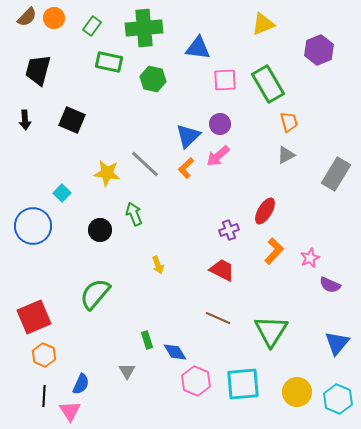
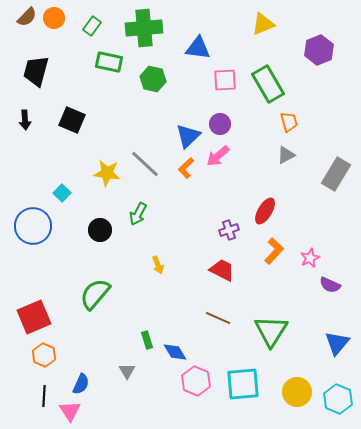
black trapezoid at (38, 70): moved 2 px left, 1 px down
green arrow at (134, 214): moved 4 px right; rotated 130 degrees counterclockwise
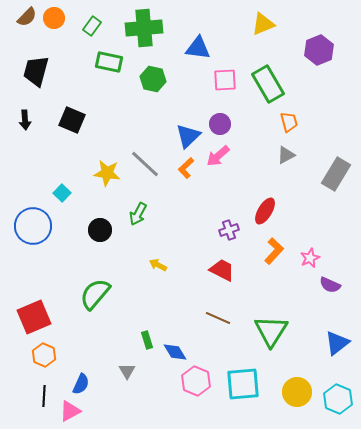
yellow arrow at (158, 265): rotated 138 degrees clockwise
blue triangle at (337, 343): rotated 12 degrees clockwise
pink triangle at (70, 411): rotated 35 degrees clockwise
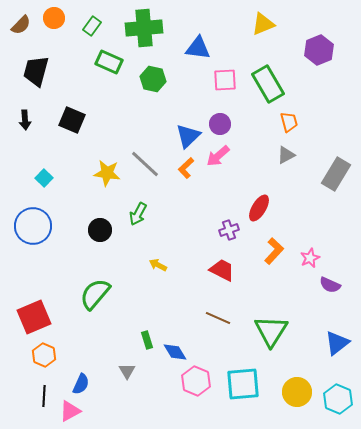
brown semicircle at (27, 17): moved 6 px left, 8 px down
green rectangle at (109, 62): rotated 12 degrees clockwise
cyan square at (62, 193): moved 18 px left, 15 px up
red ellipse at (265, 211): moved 6 px left, 3 px up
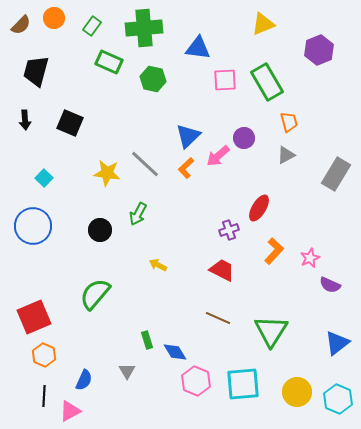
green rectangle at (268, 84): moved 1 px left, 2 px up
black square at (72, 120): moved 2 px left, 3 px down
purple circle at (220, 124): moved 24 px right, 14 px down
blue semicircle at (81, 384): moved 3 px right, 4 px up
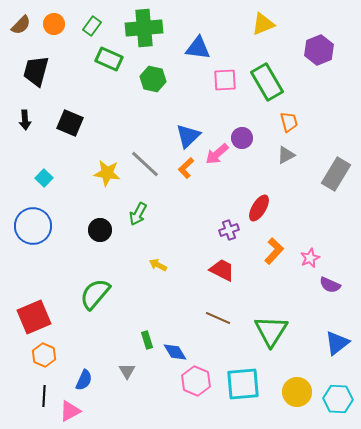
orange circle at (54, 18): moved 6 px down
green rectangle at (109, 62): moved 3 px up
purple circle at (244, 138): moved 2 px left
pink arrow at (218, 156): moved 1 px left, 2 px up
cyan hexagon at (338, 399): rotated 20 degrees counterclockwise
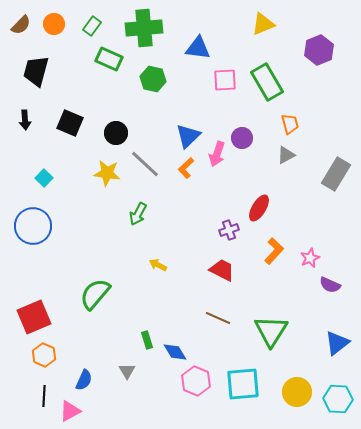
orange trapezoid at (289, 122): moved 1 px right, 2 px down
pink arrow at (217, 154): rotated 30 degrees counterclockwise
black circle at (100, 230): moved 16 px right, 97 px up
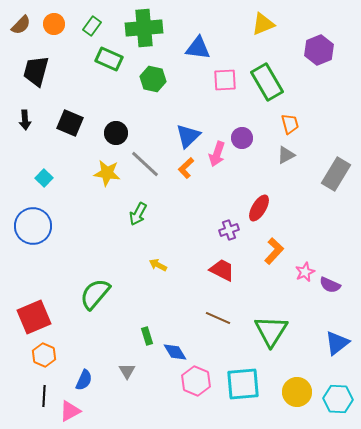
pink star at (310, 258): moved 5 px left, 14 px down
green rectangle at (147, 340): moved 4 px up
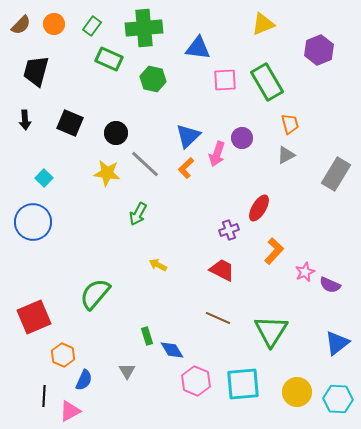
blue circle at (33, 226): moved 4 px up
blue diamond at (175, 352): moved 3 px left, 2 px up
orange hexagon at (44, 355): moved 19 px right
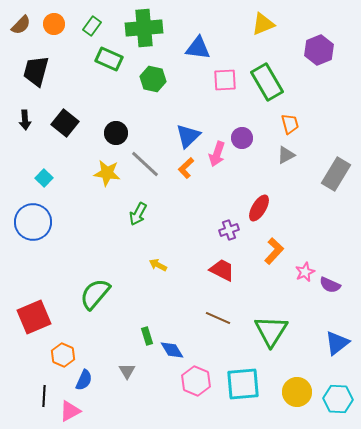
black square at (70, 123): moved 5 px left; rotated 16 degrees clockwise
